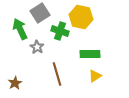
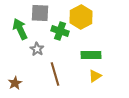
gray square: rotated 36 degrees clockwise
yellow hexagon: rotated 20 degrees clockwise
gray star: moved 2 px down
green rectangle: moved 1 px right, 1 px down
brown line: moved 2 px left
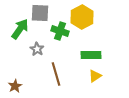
yellow hexagon: moved 1 px right
green arrow: rotated 60 degrees clockwise
brown line: moved 1 px right
brown star: moved 3 px down
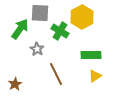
green cross: rotated 12 degrees clockwise
brown line: rotated 10 degrees counterclockwise
brown star: moved 2 px up
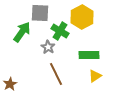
green arrow: moved 2 px right, 3 px down
gray star: moved 11 px right, 2 px up
green rectangle: moved 2 px left
brown star: moved 5 px left
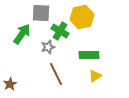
gray square: moved 1 px right
yellow hexagon: rotated 15 degrees clockwise
green arrow: moved 2 px down
gray star: rotated 24 degrees clockwise
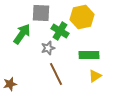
gray star: moved 1 px down
brown star: rotated 16 degrees clockwise
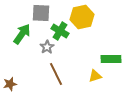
gray star: moved 1 px left, 1 px up; rotated 16 degrees counterclockwise
green rectangle: moved 22 px right, 4 px down
yellow triangle: rotated 16 degrees clockwise
